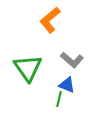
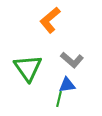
blue triangle: rotated 30 degrees counterclockwise
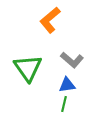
green line: moved 5 px right, 5 px down
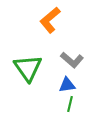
green line: moved 6 px right
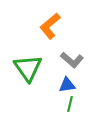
orange L-shape: moved 6 px down
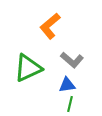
green triangle: rotated 40 degrees clockwise
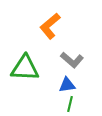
green triangle: moved 3 px left; rotated 28 degrees clockwise
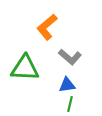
orange L-shape: moved 3 px left, 1 px down
gray L-shape: moved 2 px left, 3 px up
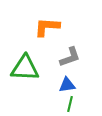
orange L-shape: rotated 44 degrees clockwise
gray L-shape: rotated 60 degrees counterclockwise
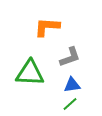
green triangle: moved 5 px right, 5 px down
blue triangle: moved 5 px right
green line: rotated 35 degrees clockwise
